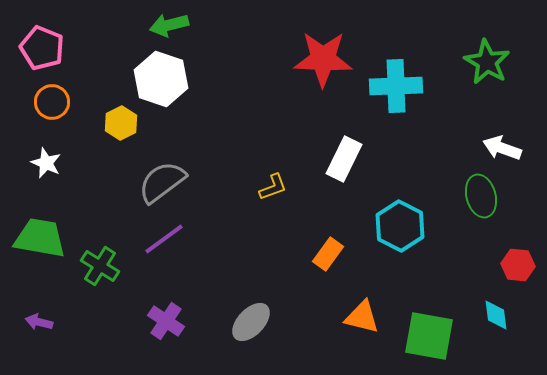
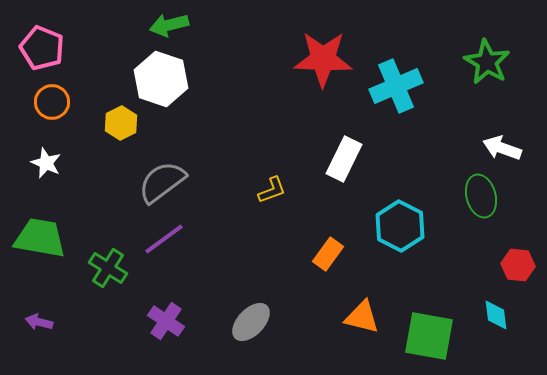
cyan cross: rotated 21 degrees counterclockwise
yellow L-shape: moved 1 px left, 3 px down
green cross: moved 8 px right, 2 px down
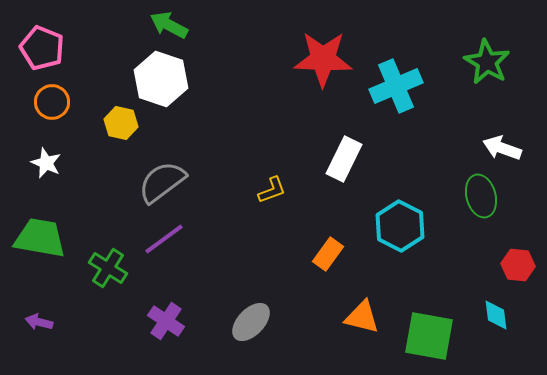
green arrow: rotated 42 degrees clockwise
yellow hexagon: rotated 20 degrees counterclockwise
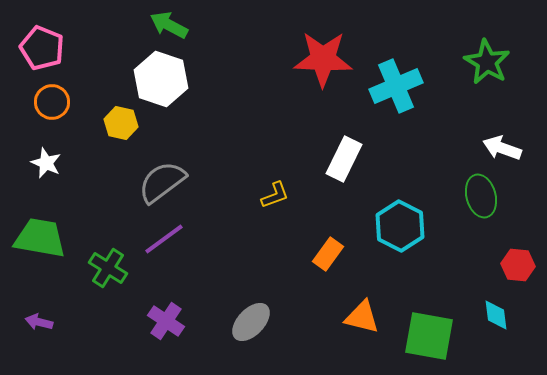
yellow L-shape: moved 3 px right, 5 px down
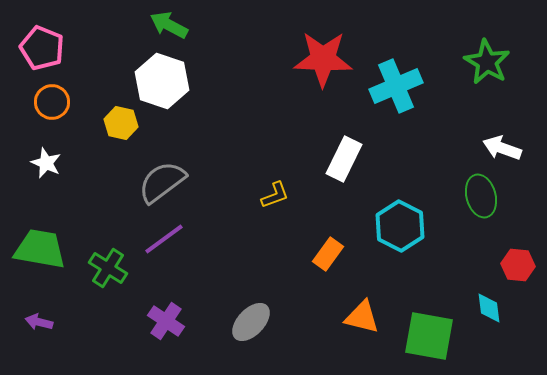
white hexagon: moved 1 px right, 2 px down
green trapezoid: moved 11 px down
cyan diamond: moved 7 px left, 7 px up
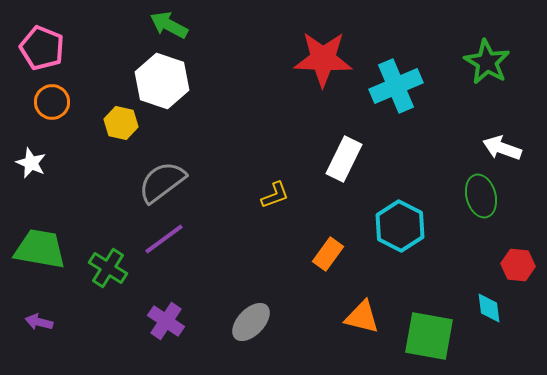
white star: moved 15 px left
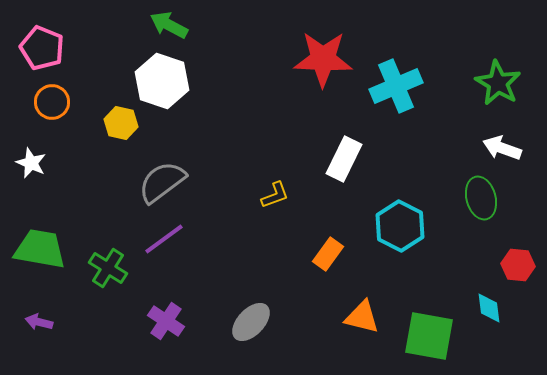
green star: moved 11 px right, 21 px down
green ellipse: moved 2 px down
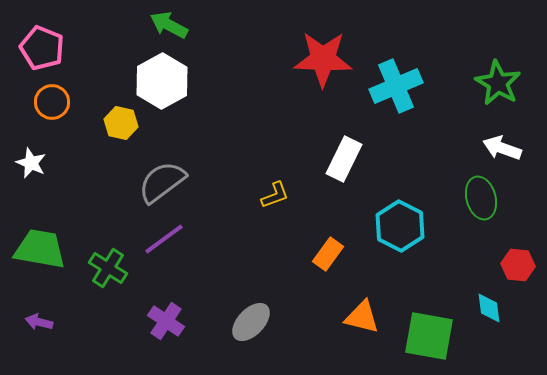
white hexagon: rotated 12 degrees clockwise
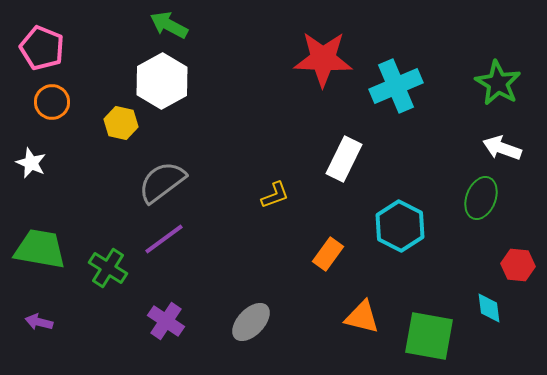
green ellipse: rotated 36 degrees clockwise
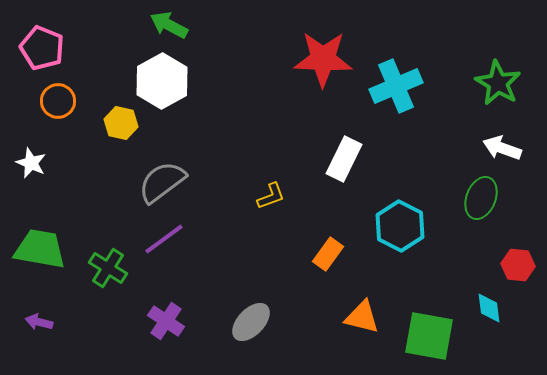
orange circle: moved 6 px right, 1 px up
yellow L-shape: moved 4 px left, 1 px down
